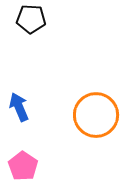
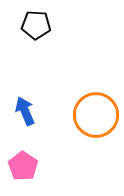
black pentagon: moved 5 px right, 6 px down
blue arrow: moved 6 px right, 4 px down
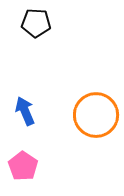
black pentagon: moved 2 px up
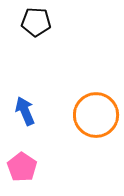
black pentagon: moved 1 px up
pink pentagon: moved 1 px left, 1 px down
